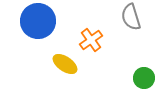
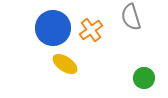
blue circle: moved 15 px right, 7 px down
orange cross: moved 10 px up
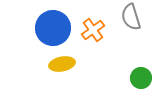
orange cross: moved 2 px right
yellow ellipse: moved 3 px left; rotated 45 degrees counterclockwise
green circle: moved 3 px left
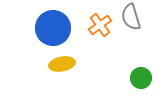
orange cross: moved 7 px right, 5 px up
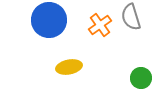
blue circle: moved 4 px left, 8 px up
yellow ellipse: moved 7 px right, 3 px down
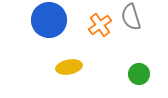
green circle: moved 2 px left, 4 px up
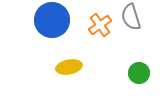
blue circle: moved 3 px right
green circle: moved 1 px up
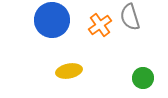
gray semicircle: moved 1 px left
yellow ellipse: moved 4 px down
green circle: moved 4 px right, 5 px down
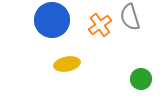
yellow ellipse: moved 2 px left, 7 px up
green circle: moved 2 px left, 1 px down
